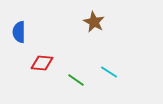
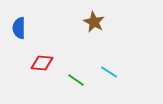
blue semicircle: moved 4 px up
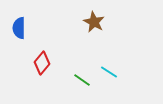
red diamond: rotated 55 degrees counterclockwise
green line: moved 6 px right
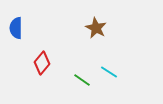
brown star: moved 2 px right, 6 px down
blue semicircle: moved 3 px left
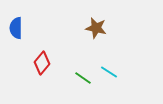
brown star: rotated 15 degrees counterclockwise
green line: moved 1 px right, 2 px up
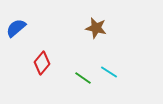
blue semicircle: rotated 50 degrees clockwise
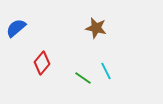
cyan line: moved 3 px left, 1 px up; rotated 30 degrees clockwise
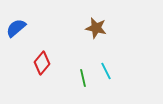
green line: rotated 42 degrees clockwise
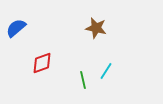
red diamond: rotated 30 degrees clockwise
cyan line: rotated 60 degrees clockwise
green line: moved 2 px down
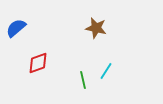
red diamond: moved 4 px left
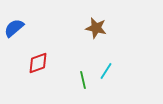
blue semicircle: moved 2 px left
